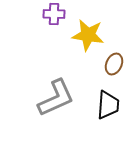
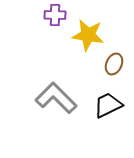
purple cross: moved 1 px right, 1 px down
gray L-shape: rotated 111 degrees counterclockwise
black trapezoid: rotated 120 degrees counterclockwise
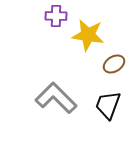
purple cross: moved 1 px right, 1 px down
brown ellipse: rotated 35 degrees clockwise
black trapezoid: rotated 44 degrees counterclockwise
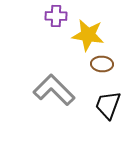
brown ellipse: moved 12 px left; rotated 35 degrees clockwise
gray L-shape: moved 2 px left, 8 px up
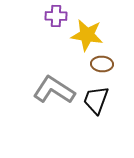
yellow star: moved 1 px left
gray L-shape: rotated 12 degrees counterclockwise
black trapezoid: moved 12 px left, 5 px up
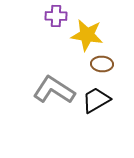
black trapezoid: rotated 40 degrees clockwise
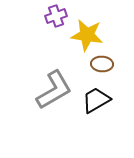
purple cross: rotated 20 degrees counterclockwise
gray L-shape: rotated 117 degrees clockwise
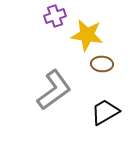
purple cross: moved 1 px left
gray L-shape: rotated 6 degrees counterclockwise
black trapezoid: moved 9 px right, 12 px down
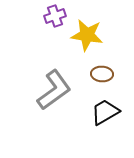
brown ellipse: moved 10 px down
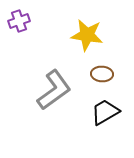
purple cross: moved 36 px left, 5 px down
